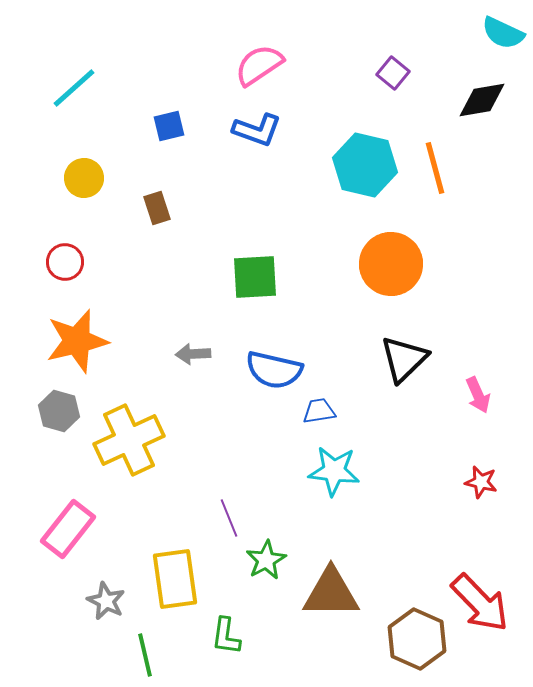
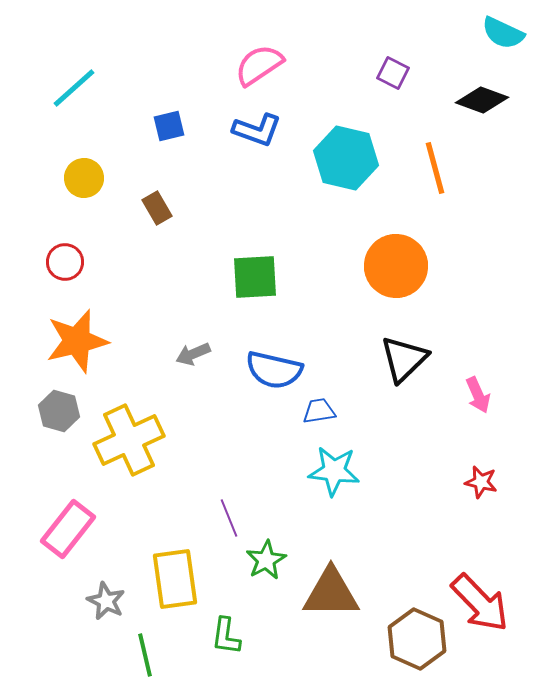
purple square: rotated 12 degrees counterclockwise
black diamond: rotated 30 degrees clockwise
cyan hexagon: moved 19 px left, 7 px up
brown rectangle: rotated 12 degrees counterclockwise
orange circle: moved 5 px right, 2 px down
gray arrow: rotated 20 degrees counterclockwise
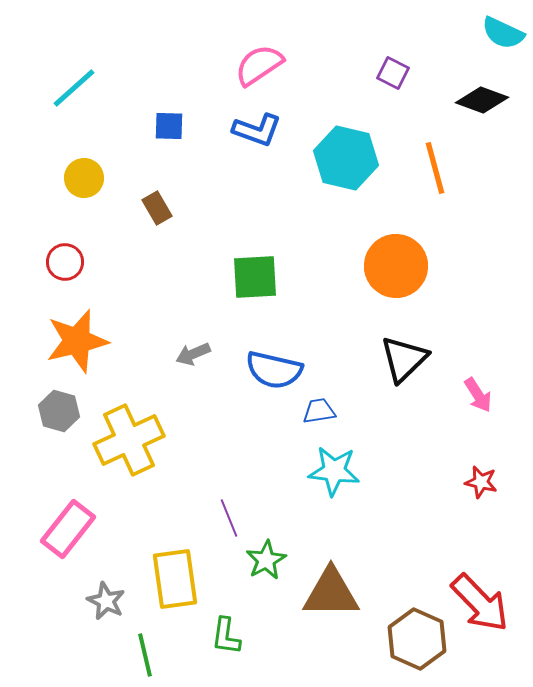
blue square: rotated 16 degrees clockwise
pink arrow: rotated 9 degrees counterclockwise
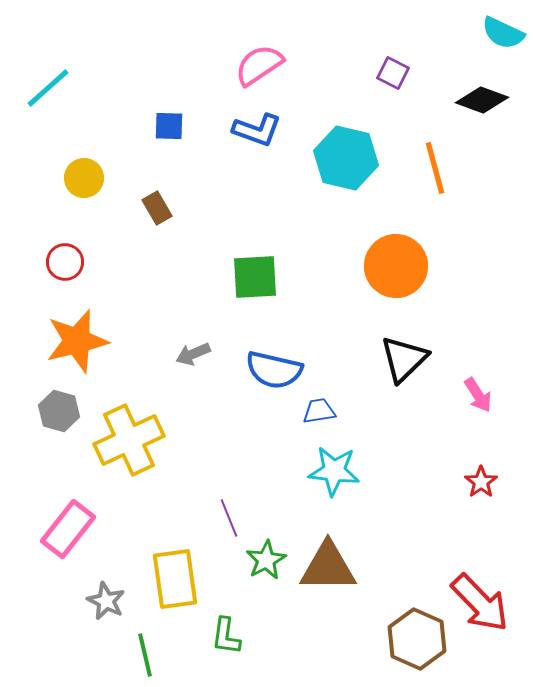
cyan line: moved 26 px left
red star: rotated 24 degrees clockwise
brown triangle: moved 3 px left, 26 px up
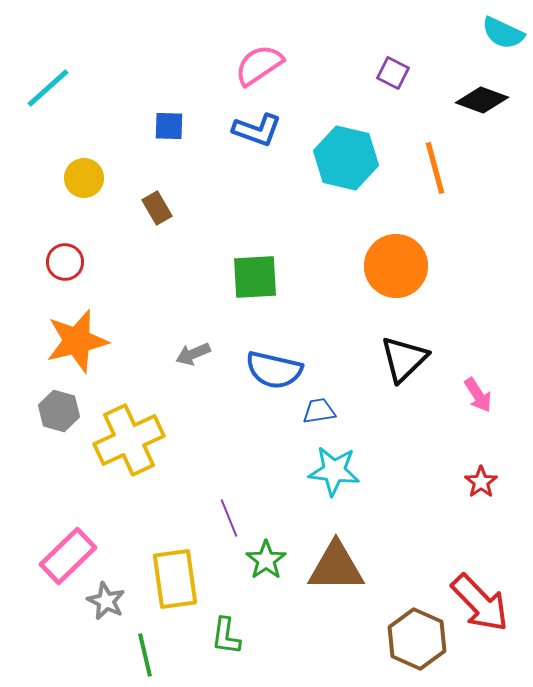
pink rectangle: moved 27 px down; rotated 8 degrees clockwise
green star: rotated 6 degrees counterclockwise
brown triangle: moved 8 px right
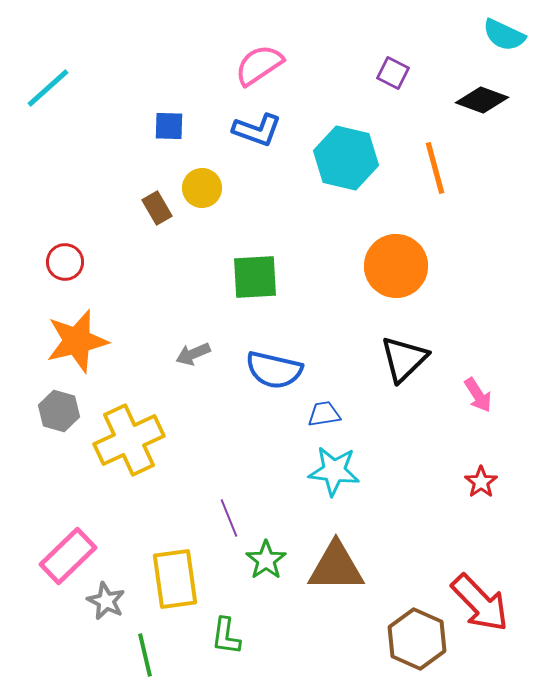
cyan semicircle: moved 1 px right, 2 px down
yellow circle: moved 118 px right, 10 px down
blue trapezoid: moved 5 px right, 3 px down
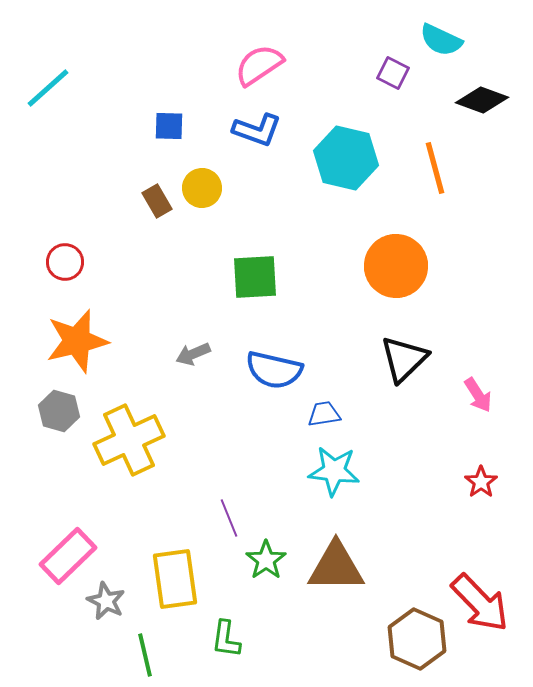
cyan semicircle: moved 63 px left, 5 px down
brown rectangle: moved 7 px up
green L-shape: moved 3 px down
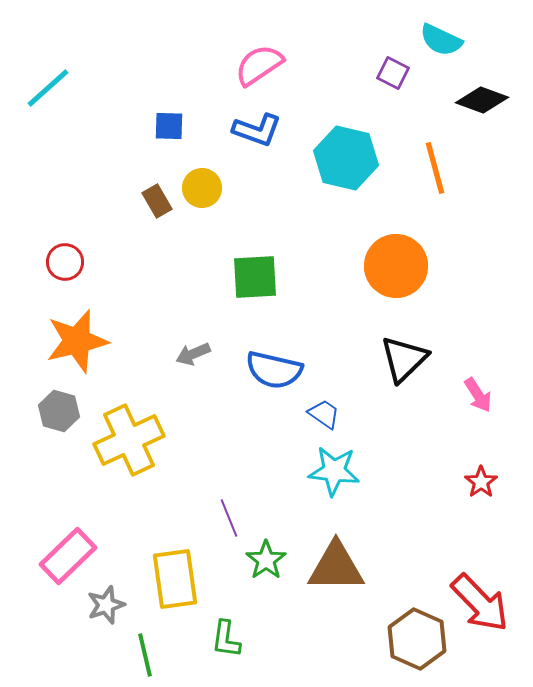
blue trapezoid: rotated 44 degrees clockwise
gray star: moved 4 px down; rotated 27 degrees clockwise
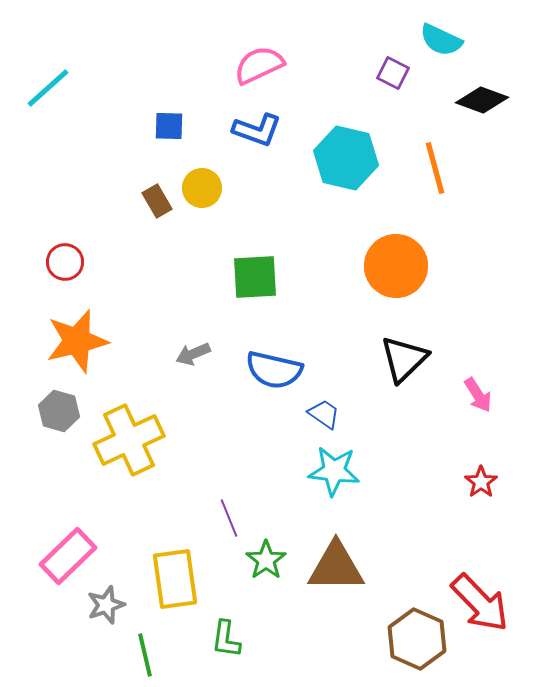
pink semicircle: rotated 9 degrees clockwise
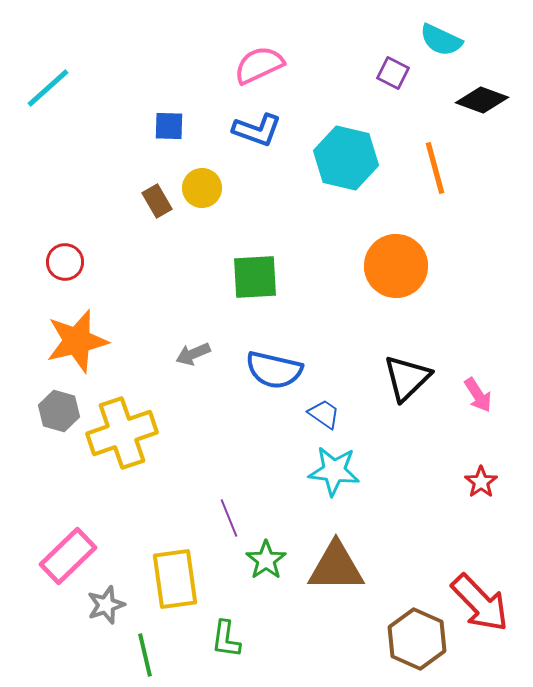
black triangle: moved 3 px right, 19 px down
yellow cross: moved 7 px left, 7 px up; rotated 6 degrees clockwise
